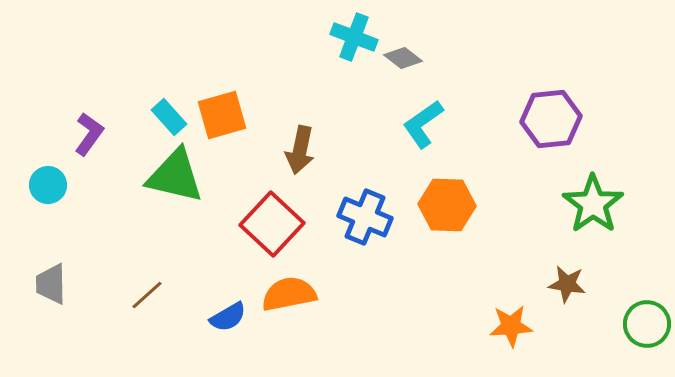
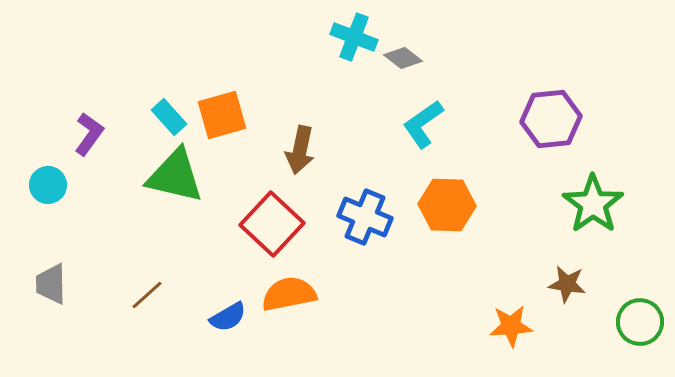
green circle: moved 7 px left, 2 px up
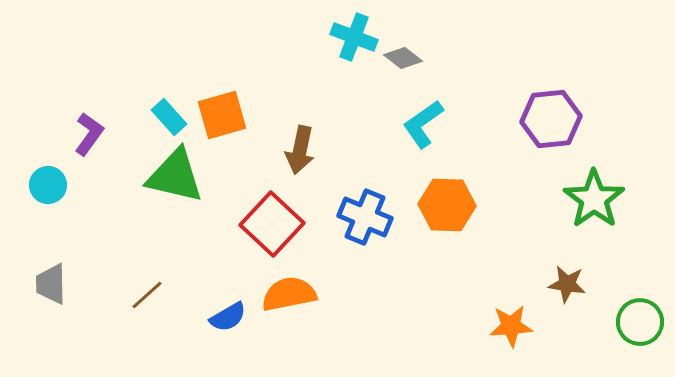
green star: moved 1 px right, 5 px up
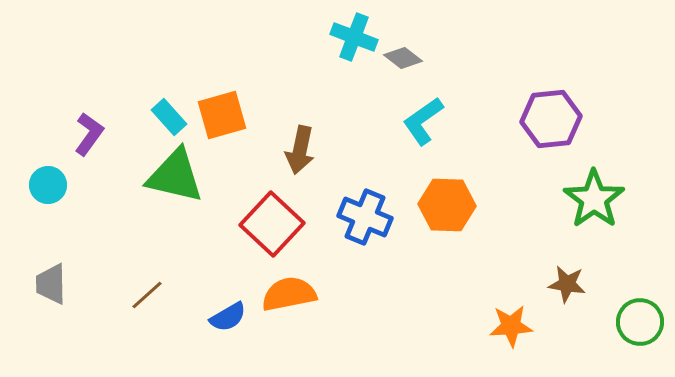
cyan L-shape: moved 3 px up
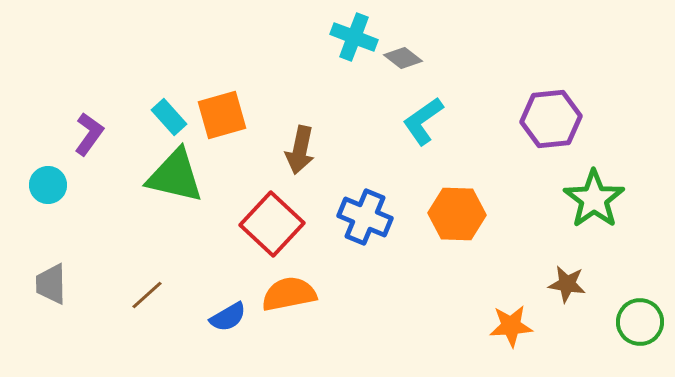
orange hexagon: moved 10 px right, 9 px down
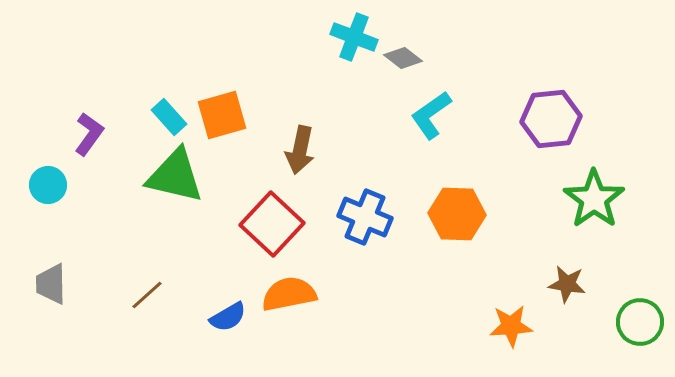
cyan L-shape: moved 8 px right, 6 px up
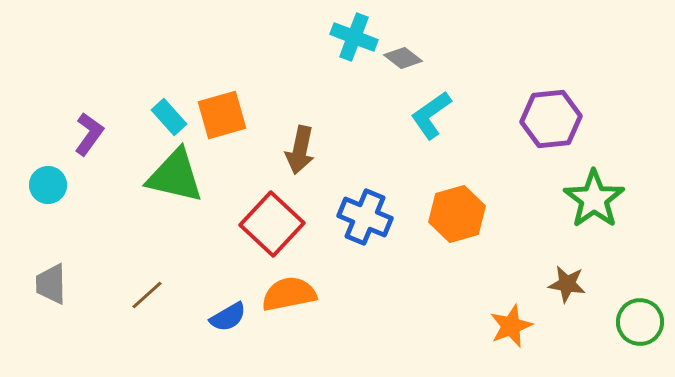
orange hexagon: rotated 18 degrees counterclockwise
orange star: rotated 18 degrees counterclockwise
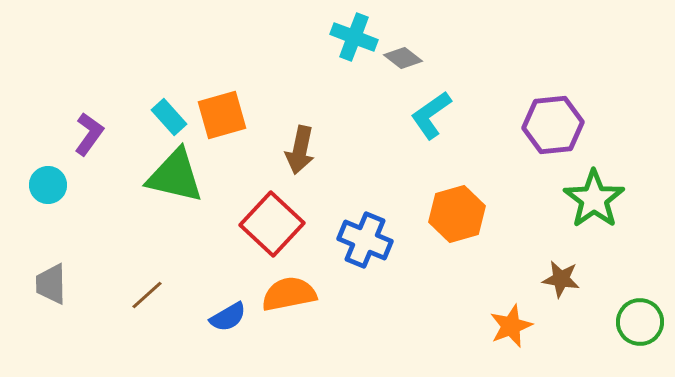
purple hexagon: moved 2 px right, 6 px down
blue cross: moved 23 px down
brown star: moved 6 px left, 5 px up
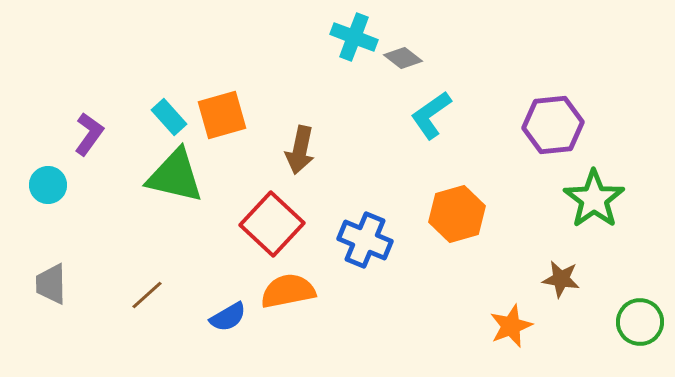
orange semicircle: moved 1 px left, 3 px up
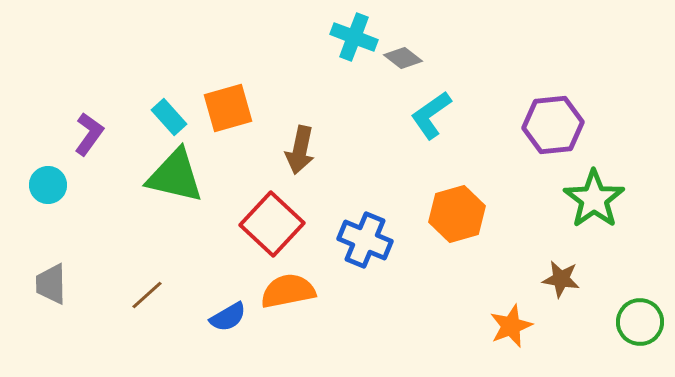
orange square: moved 6 px right, 7 px up
